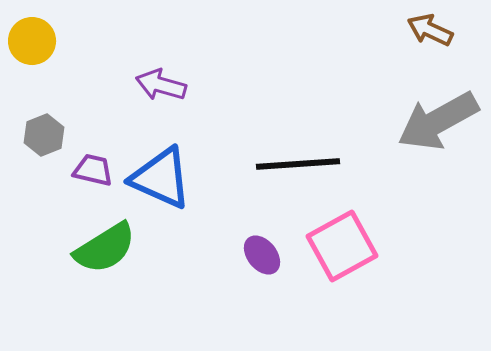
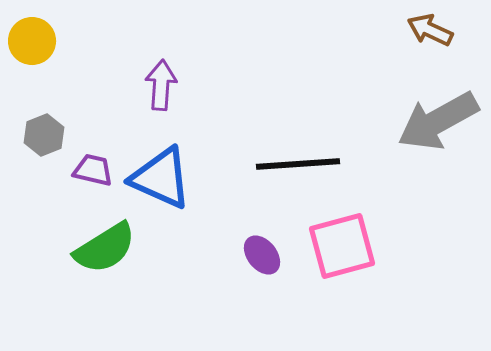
purple arrow: rotated 78 degrees clockwise
pink square: rotated 14 degrees clockwise
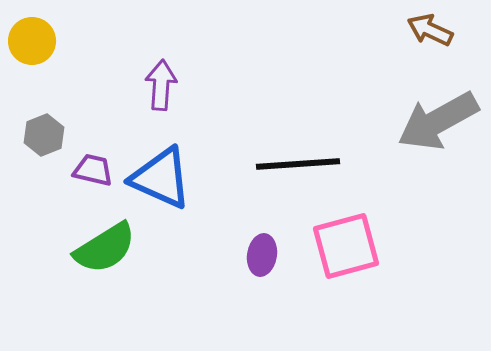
pink square: moved 4 px right
purple ellipse: rotated 48 degrees clockwise
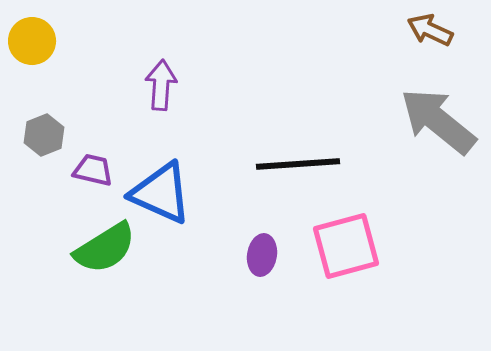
gray arrow: rotated 68 degrees clockwise
blue triangle: moved 15 px down
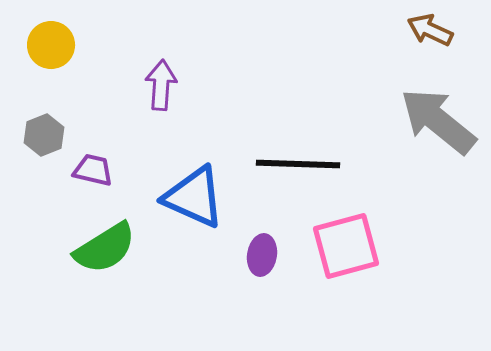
yellow circle: moved 19 px right, 4 px down
black line: rotated 6 degrees clockwise
blue triangle: moved 33 px right, 4 px down
